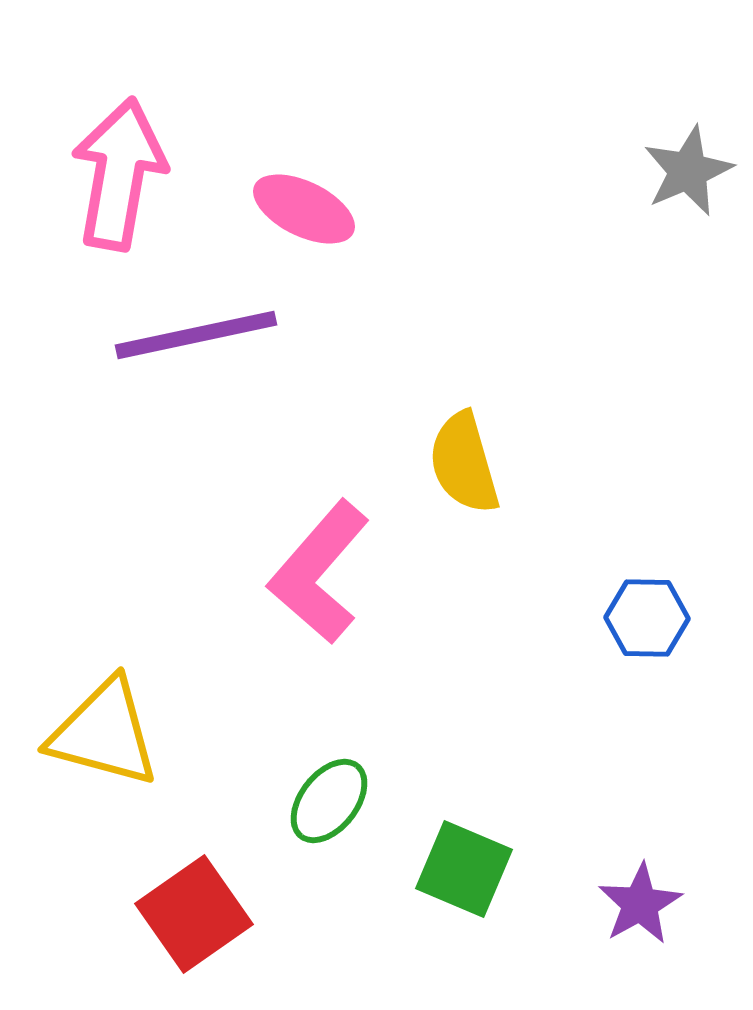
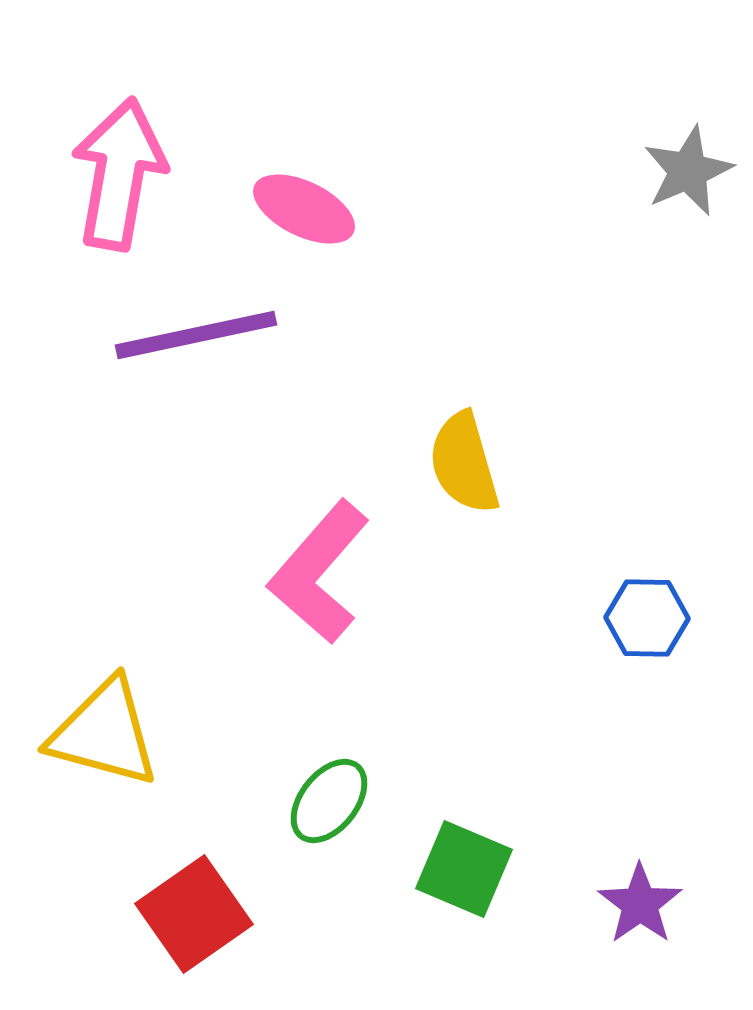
purple star: rotated 6 degrees counterclockwise
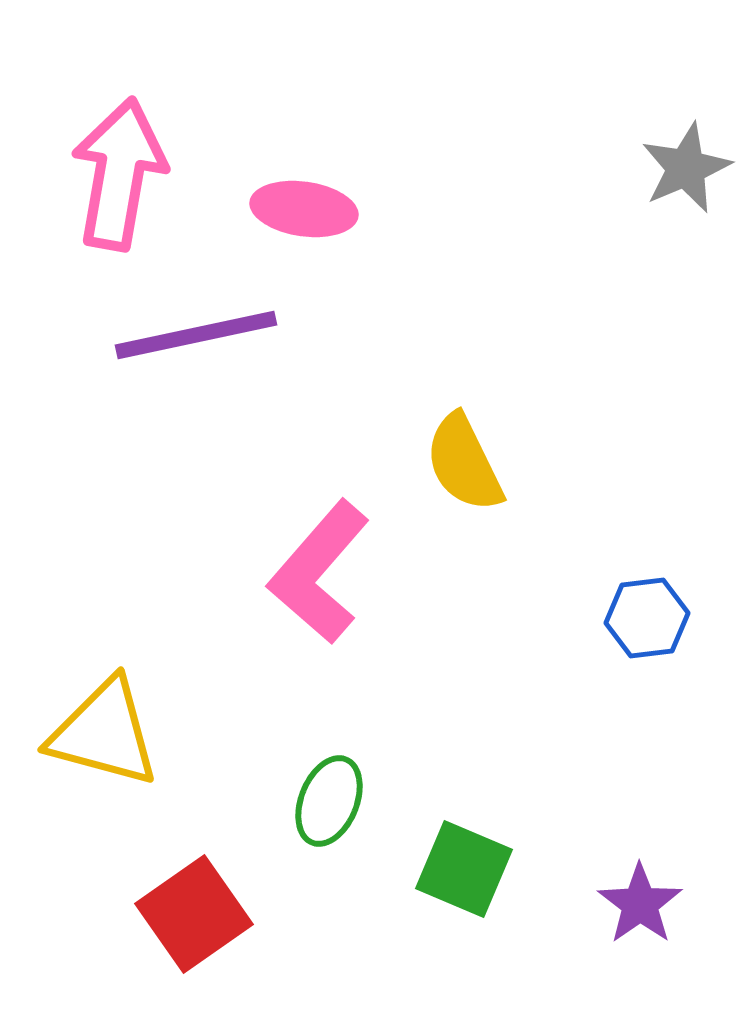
gray star: moved 2 px left, 3 px up
pink ellipse: rotated 18 degrees counterclockwise
yellow semicircle: rotated 10 degrees counterclockwise
blue hexagon: rotated 8 degrees counterclockwise
green ellipse: rotated 16 degrees counterclockwise
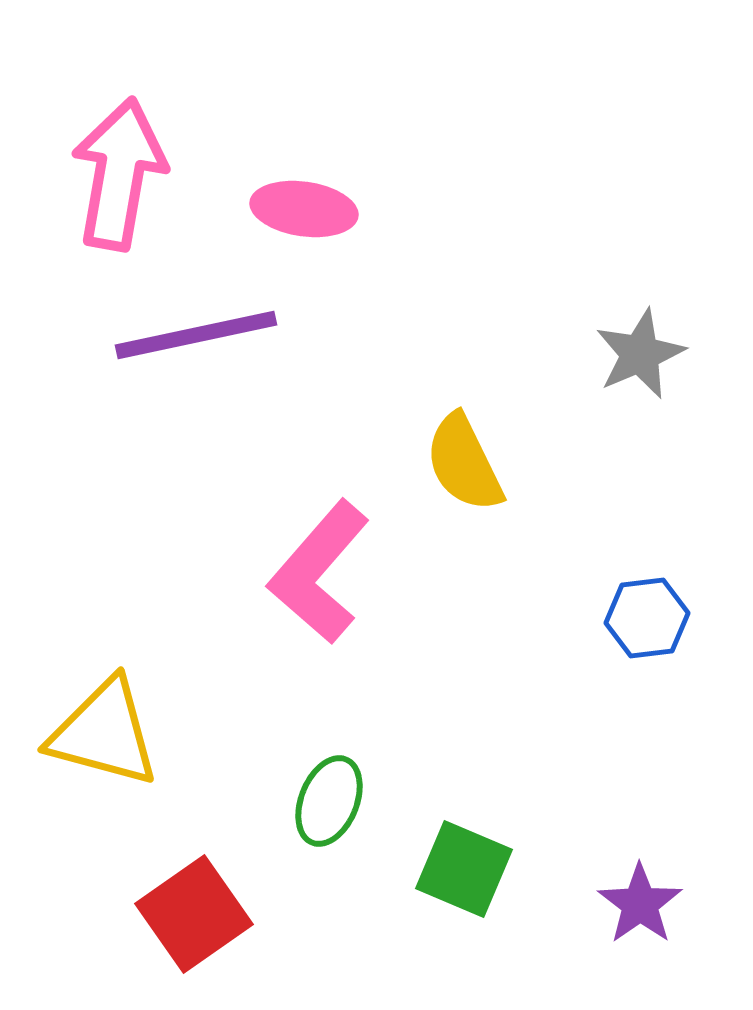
gray star: moved 46 px left, 186 px down
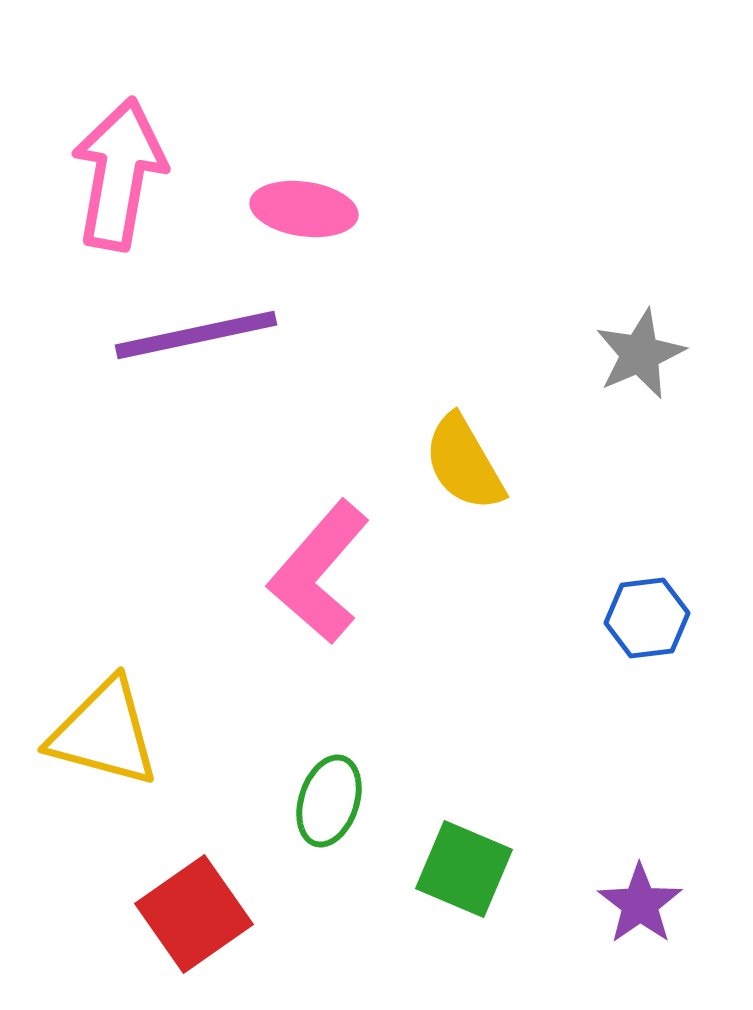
yellow semicircle: rotated 4 degrees counterclockwise
green ellipse: rotated 4 degrees counterclockwise
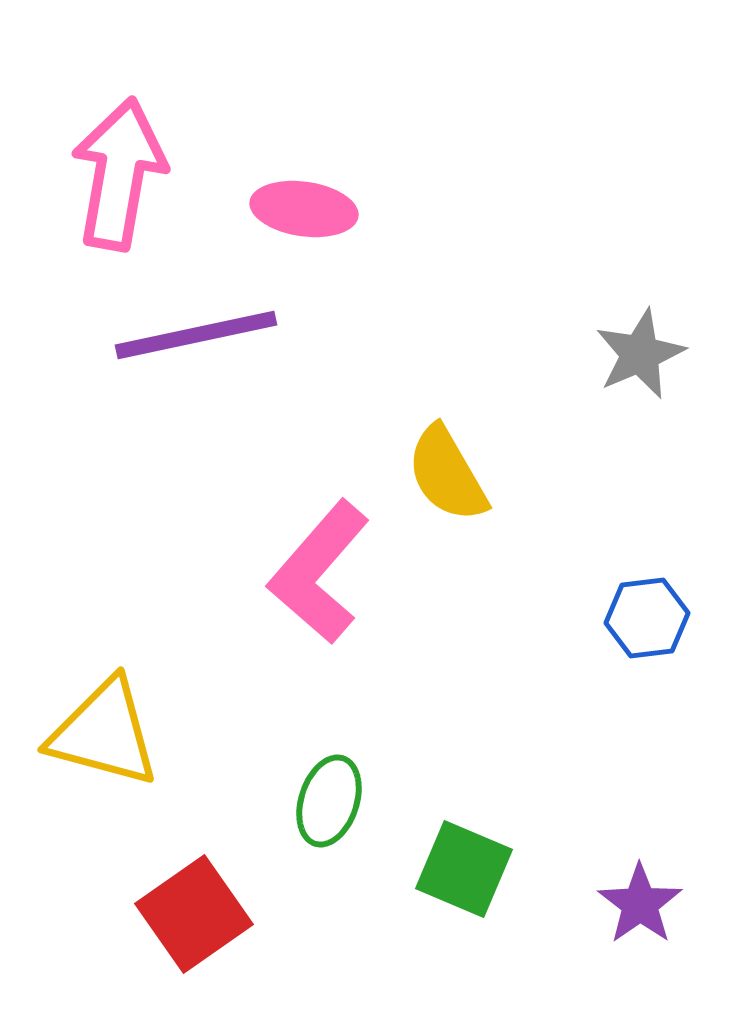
yellow semicircle: moved 17 px left, 11 px down
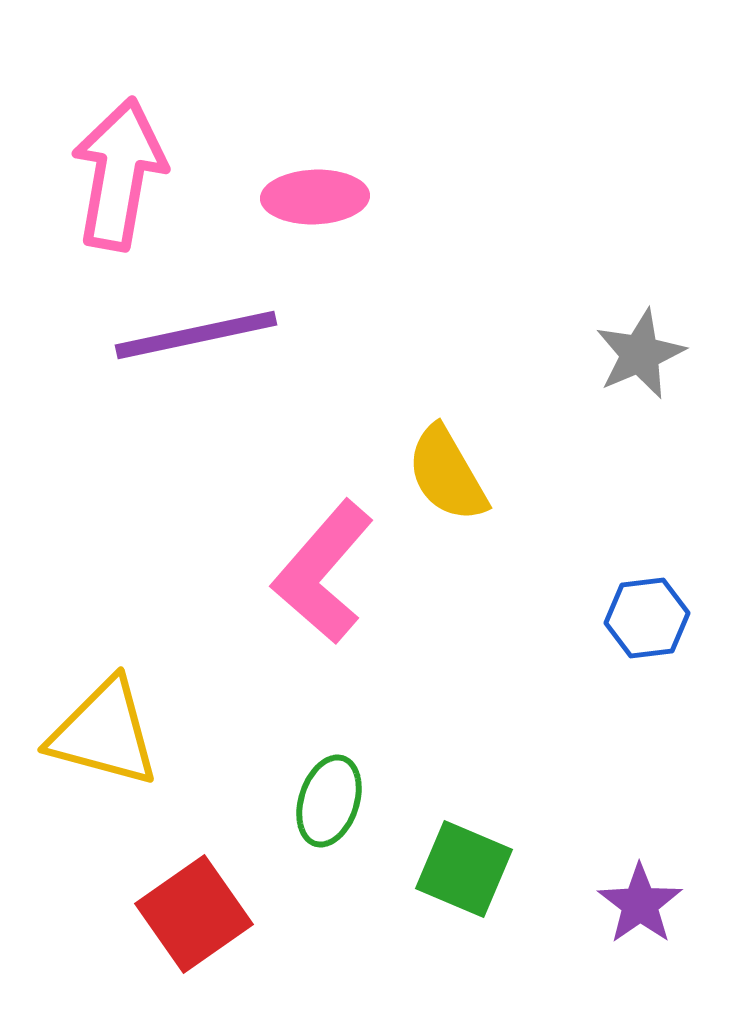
pink ellipse: moved 11 px right, 12 px up; rotated 10 degrees counterclockwise
pink L-shape: moved 4 px right
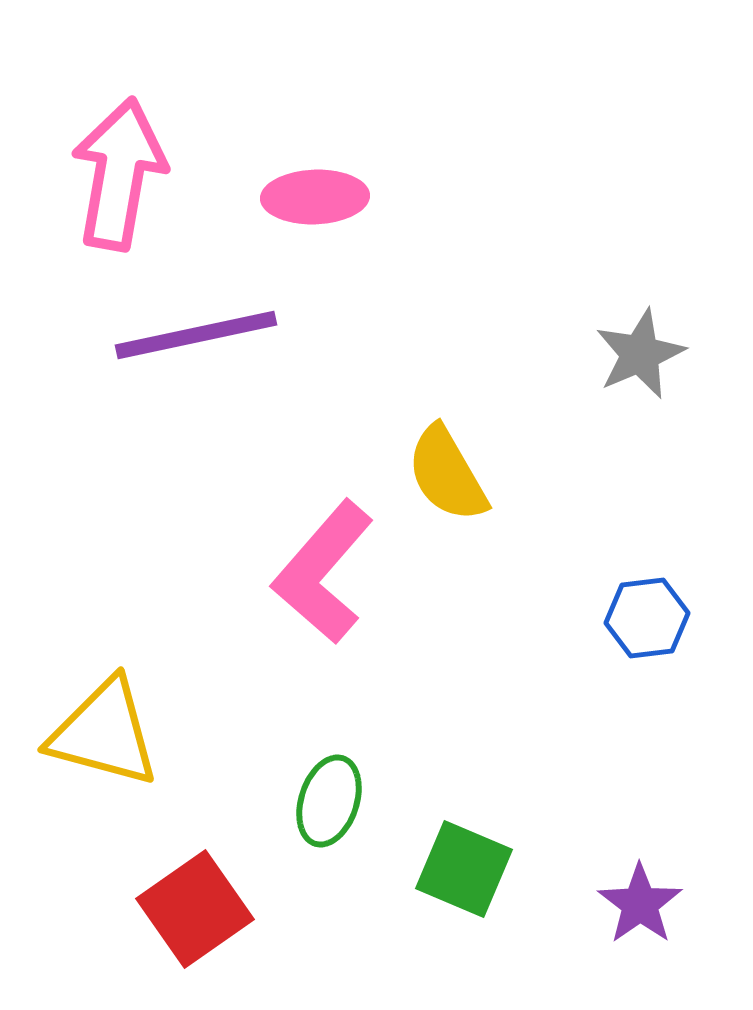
red square: moved 1 px right, 5 px up
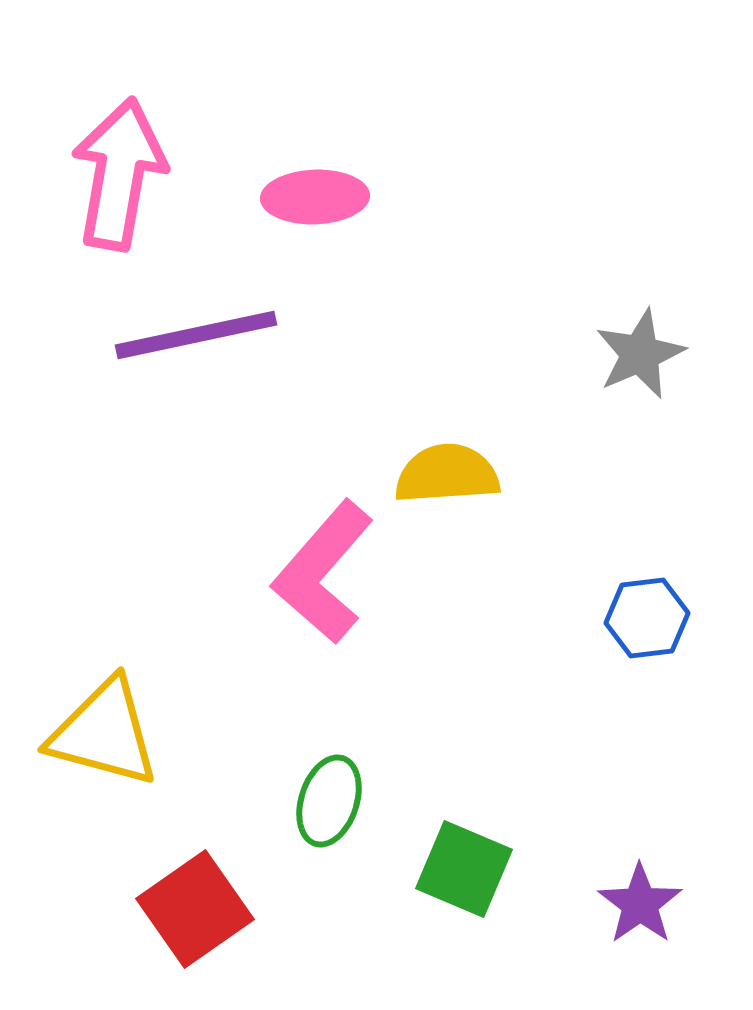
yellow semicircle: rotated 116 degrees clockwise
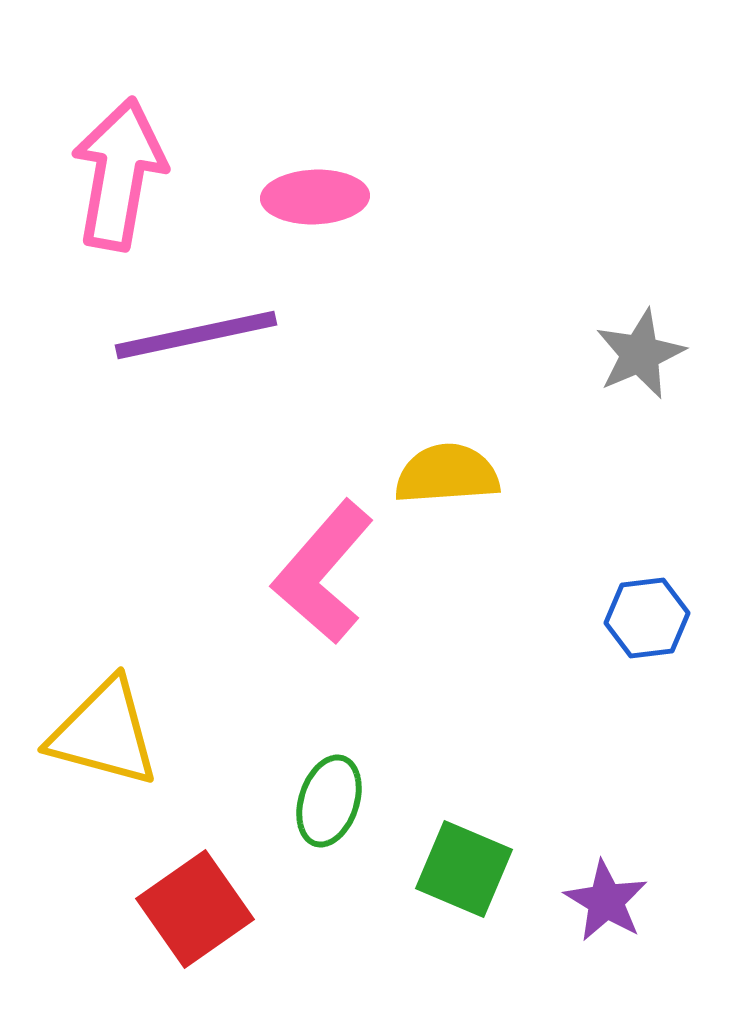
purple star: moved 34 px left, 3 px up; rotated 6 degrees counterclockwise
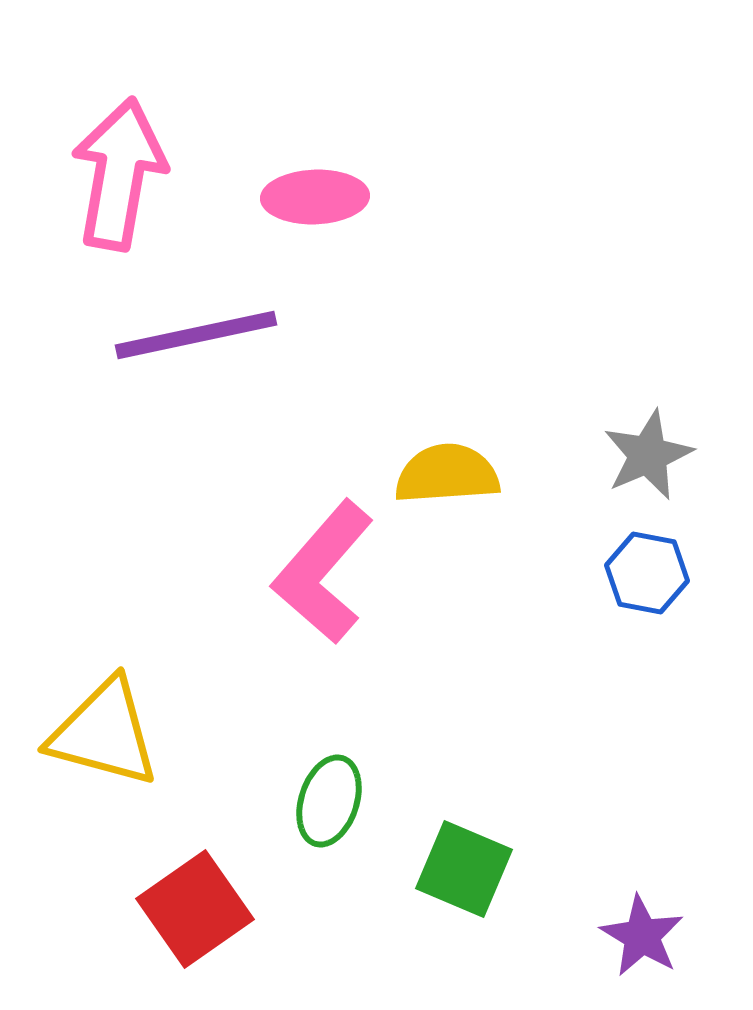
gray star: moved 8 px right, 101 px down
blue hexagon: moved 45 px up; rotated 18 degrees clockwise
purple star: moved 36 px right, 35 px down
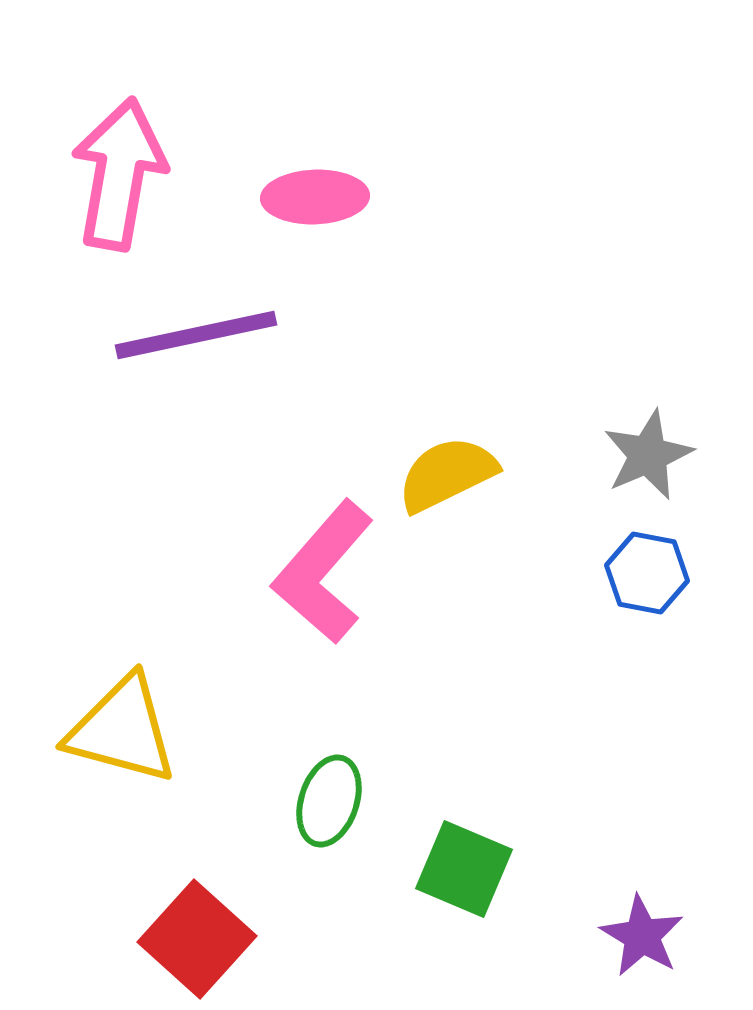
yellow semicircle: rotated 22 degrees counterclockwise
yellow triangle: moved 18 px right, 3 px up
red square: moved 2 px right, 30 px down; rotated 13 degrees counterclockwise
